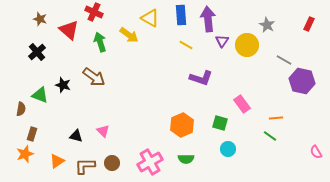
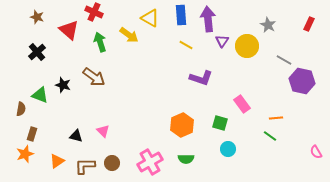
brown star: moved 3 px left, 2 px up
gray star: moved 1 px right
yellow circle: moved 1 px down
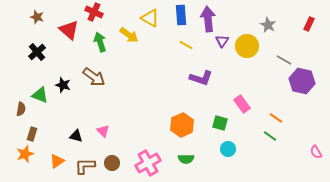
orange line: rotated 40 degrees clockwise
pink cross: moved 2 px left, 1 px down
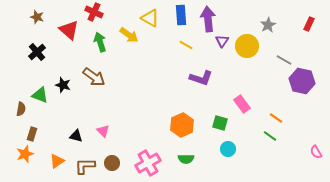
gray star: rotated 14 degrees clockwise
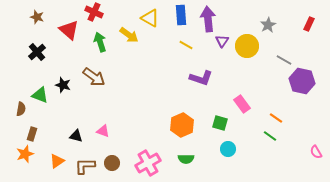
pink triangle: rotated 24 degrees counterclockwise
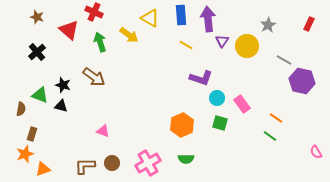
black triangle: moved 15 px left, 30 px up
cyan circle: moved 11 px left, 51 px up
orange triangle: moved 14 px left, 8 px down; rotated 14 degrees clockwise
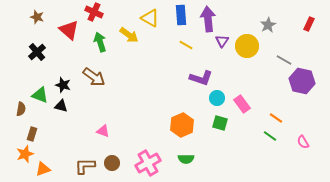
pink semicircle: moved 13 px left, 10 px up
